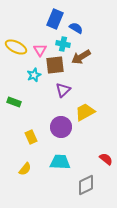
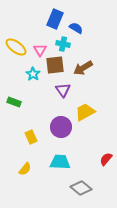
yellow ellipse: rotated 10 degrees clockwise
brown arrow: moved 2 px right, 11 px down
cyan star: moved 1 px left, 1 px up; rotated 16 degrees counterclockwise
purple triangle: rotated 21 degrees counterclockwise
red semicircle: rotated 88 degrees counterclockwise
gray diamond: moved 5 px left, 3 px down; rotated 65 degrees clockwise
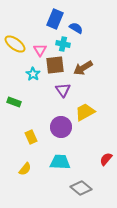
yellow ellipse: moved 1 px left, 3 px up
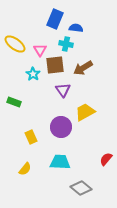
blue semicircle: rotated 24 degrees counterclockwise
cyan cross: moved 3 px right
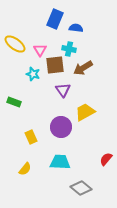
cyan cross: moved 3 px right, 5 px down
cyan star: rotated 16 degrees counterclockwise
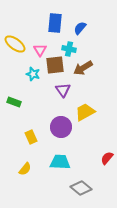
blue rectangle: moved 4 px down; rotated 18 degrees counterclockwise
blue semicircle: moved 4 px right; rotated 56 degrees counterclockwise
red semicircle: moved 1 px right, 1 px up
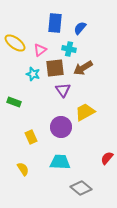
yellow ellipse: moved 1 px up
pink triangle: rotated 24 degrees clockwise
brown square: moved 3 px down
yellow semicircle: moved 2 px left; rotated 72 degrees counterclockwise
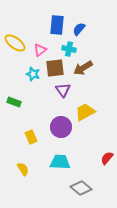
blue rectangle: moved 2 px right, 2 px down
blue semicircle: moved 1 px left, 1 px down
